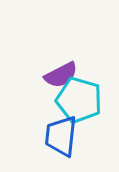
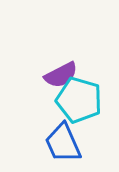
blue trapezoid: moved 2 px right, 7 px down; rotated 30 degrees counterclockwise
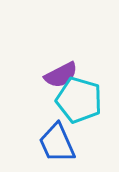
blue trapezoid: moved 6 px left
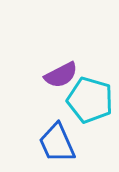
cyan pentagon: moved 11 px right
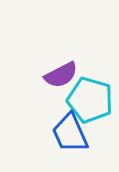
blue trapezoid: moved 13 px right, 10 px up
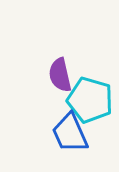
purple semicircle: moved 1 px left; rotated 104 degrees clockwise
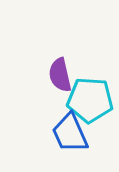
cyan pentagon: rotated 12 degrees counterclockwise
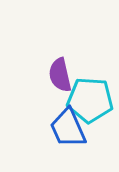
blue trapezoid: moved 2 px left, 5 px up
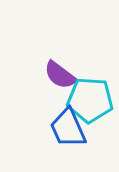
purple semicircle: rotated 40 degrees counterclockwise
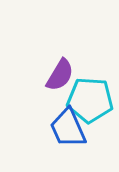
purple semicircle: rotated 96 degrees counterclockwise
